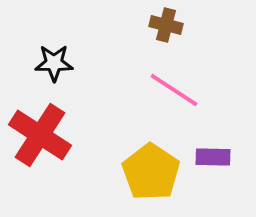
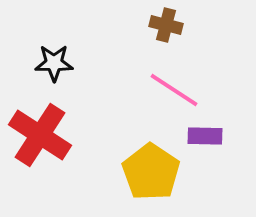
purple rectangle: moved 8 px left, 21 px up
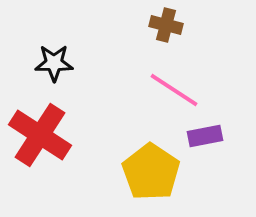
purple rectangle: rotated 12 degrees counterclockwise
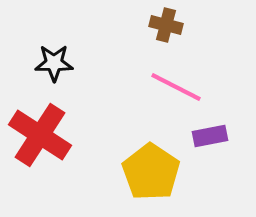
pink line: moved 2 px right, 3 px up; rotated 6 degrees counterclockwise
purple rectangle: moved 5 px right
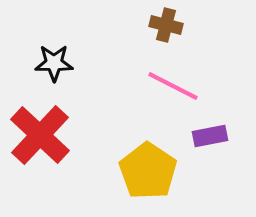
pink line: moved 3 px left, 1 px up
red cross: rotated 10 degrees clockwise
yellow pentagon: moved 3 px left, 1 px up
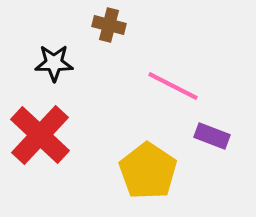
brown cross: moved 57 px left
purple rectangle: moved 2 px right; rotated 32 degrees clockwise
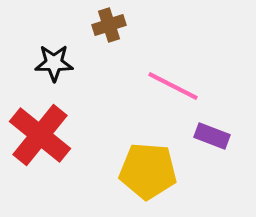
brown cross: rotated 32 degrees counterclockwise
red cross: rotated 4 degrees counterclockwise
yellow pentagon: rotated 30 degrees counterclockwise
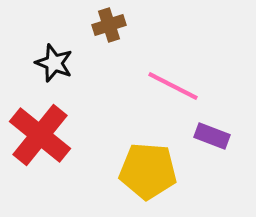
black star: rotated 21 degrees clockwise
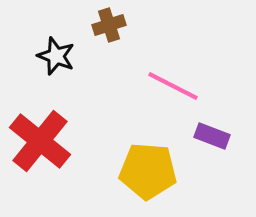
black star: moved 2 px right, 7 px up
red cross: moved 6 px down
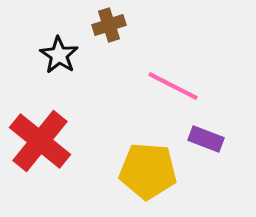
black star: moved 3 px right, 1 px up; rotated 12 degrees clockwise
purple rectangle: moved 6 px left, 3 px down
